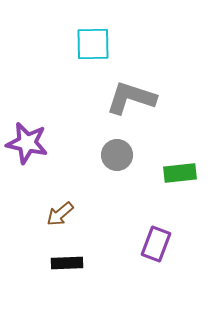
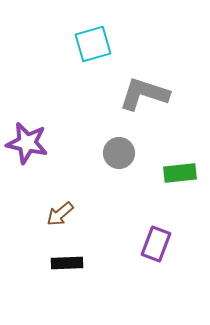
cyan square: rotated 15 degrees counterclockwise
gray L-shape: moved 13 px right, 4 px up
gray circle: moved 2 px right, 2 px up
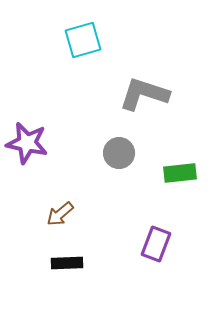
cyan square: moved 10 px left, 4 px up
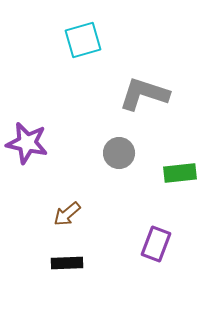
brown arrow: moved 7 px right
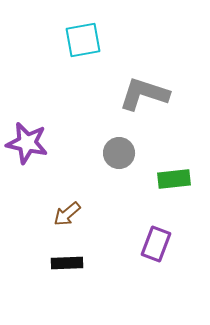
cyan square: rotated 6 degrees clockwise
green rectangle: moved 6 px left, 6 px down
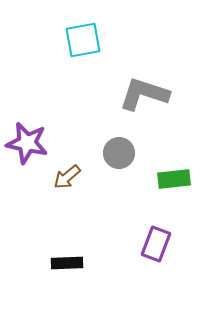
brown arrow: moved 37 px up
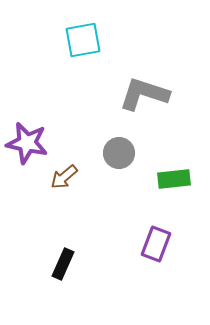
brown arrow: moved 3 px left
black rectangle: moved 4 px left, 1 px down; rotated 64 degrees counterclockwise
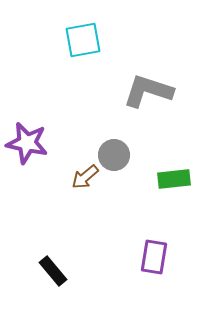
gray L-shape: moved 4 px right, 3 px up
gray circle: moved 5 px left, 2 px down
brown arrow: moved 21 px right
purple rectangle: moved 2 px left, 13 px down; rotated 12 degrees counterclockwise
black rectangle: moved 10 px left, 7 px down; rotated 64 degrees counterclockwise
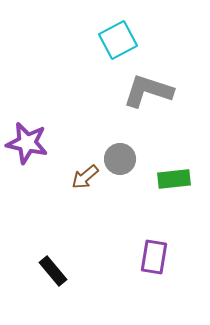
cyan square: moved 35 px right; rotated 18 degrees counterclockwise
gray circle: moved 6 px right, 4 px down
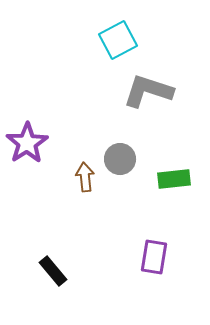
purple star: rotated 27 degrees clockwise
brown arrow: rotated 124 degrees clockwise
